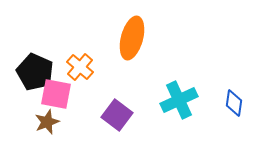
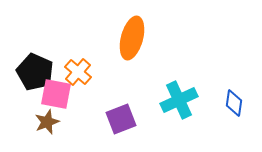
orange cross: moved 2 px left, 5 px down
purple square: moved 4 px right, 4 px down; rotated 32 degrees clockwise
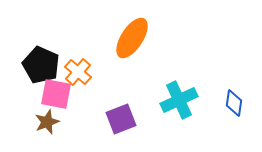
orange ellipse: rotated 18 degrees clockwise
black pentagon: moved 6 px right, 7 px up
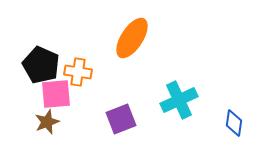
orange cross: rotated 32 degrees counterclockwise
pink square: rotated 16 degrees counterclockwise
blue diamond: moved 20 px down
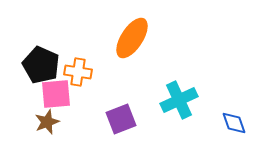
blue diamond: rotated 28 degrees counterclockwise
